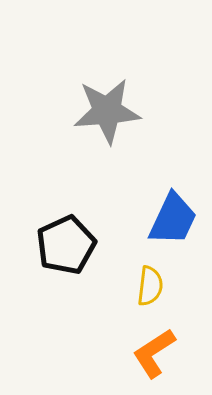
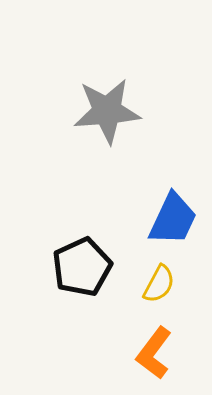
black pentagon: moved 16 px right, 22 px down
yellow semicircle: moved 9 px right, 2 px up; rotated 21 degrees clockwise
orange L-shape: rotated 20 degrees counterclockwise
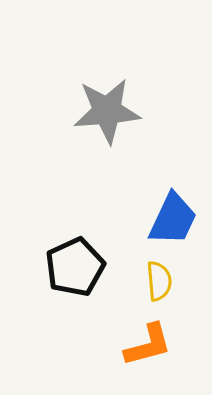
black pentagon: moved 7 px left
yellow semicircle: moved 3 px up; rotated 33 degrees counterclockwise
orange L-shape: moved 6 px left, 8 px up; rotated 142 degrees counterclockwise
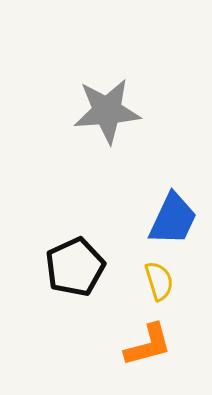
yellow semicircle: rotated 12 degrees counterclockwise
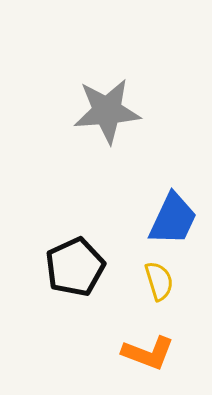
orange L-shape: moved 8 px down; rotated 36 degrees clockwise
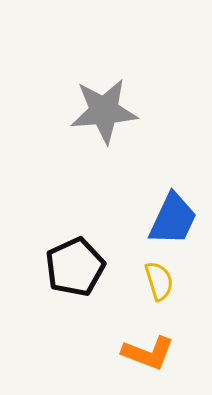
gray star: moved 3 px left
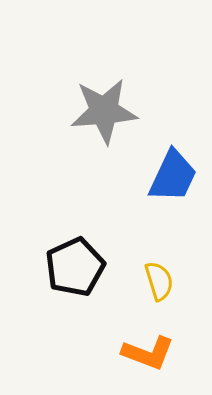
blue trapezoid: moved 43 px up
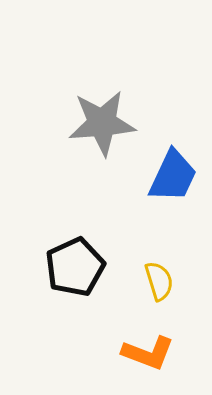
gray star: moved 2 px left, 12 px down
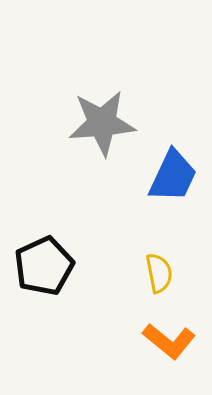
black pentagon: moved 31 px left, 1 px up
yellow semicircle: moved 8 px up; rotated 6 degrees clockwise
orange L-shape: moved 21 px right, 12 px up; rotated 18 degrees clockwise
